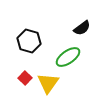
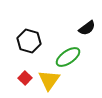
black semicircle: moved 5 px right
yellow triangle: moved 1 px right, 3 px up
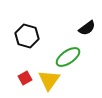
black hexagon: moved 2 px left, 5 px up
red square: rotated 16 degrees clockwise
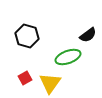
black semicircle: moved 1 px right, 7 px down
green ellipse: rotated 15 degrees clockwise
yellow triangle: moved 1 px right, 3 px down
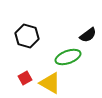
yellow triangle: rotated 35 degrees counterclockwise
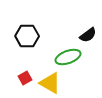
black hexagon: rotated 15 degrees counterclockwise
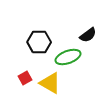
black hexagon: moved 12 px right, 6 px down
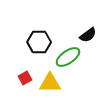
green ellipse: rotated 15 degrees counterclockwise
yellow triangle: rotated 30 degrees counterclockwise
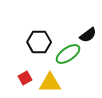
green ellipse: moved 3 px up
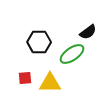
black semicircle: moved 3 px up
green ellipse: moved 4 px right
red square: rotated 24 degrees clockwise
